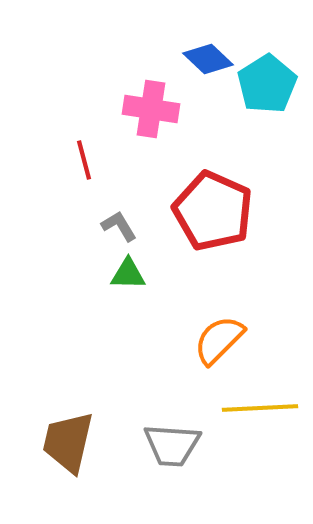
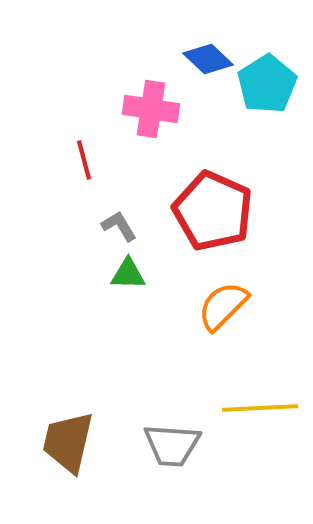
orange semicircle: moved 4 px right, 34 px up
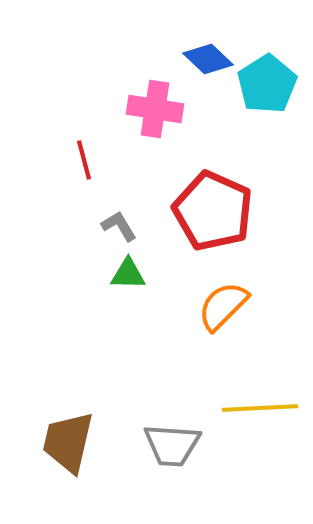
pink cross: moved 4 px right
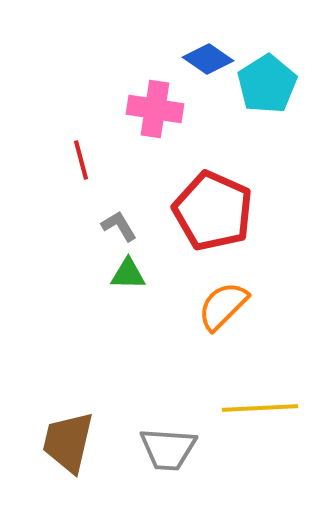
blue diamond: rotated 9 degrees counterclockwise
red line: moved 3 px left
gray trapezoid: moved 4 px left, 4 px down
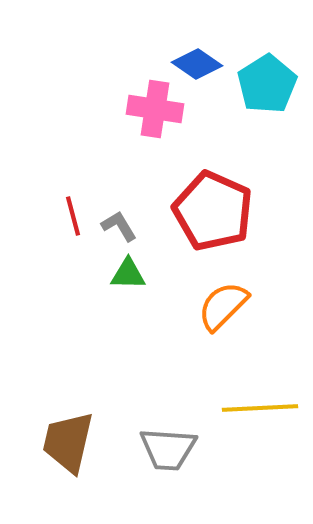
blue diamond: moved 11 px left, 5 px down
red line: moved 8 px left, 56 px down
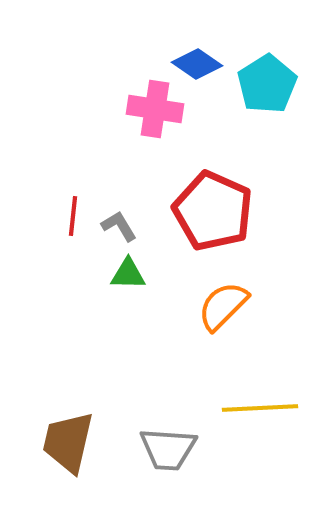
red line: rotated 21 degrees clockwise
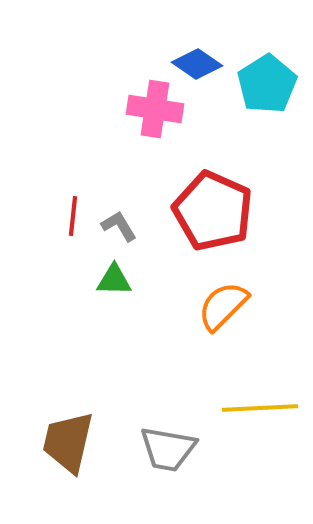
green triangle: moved 14 px left, 6 px down
gray trapezoid: rotated 6 degrees clockwise
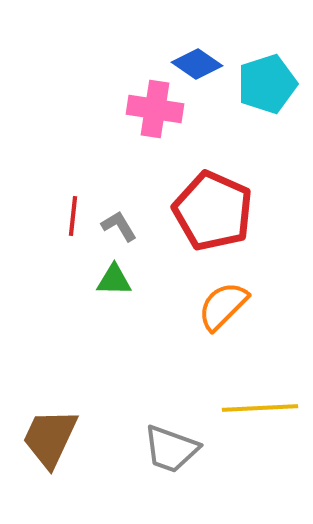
cyan pentagon: rotated 14 degrees clockwise
brown trapezoid: moved 18 px left, 4 px up; rotated 12 degrees clockwise
gray trapezoid: moved 3 px right; rotated 10 degrees clockwise
